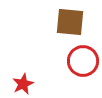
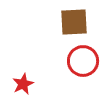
brown square: moved 4 px right; rotated 8 degrees counterclockwise
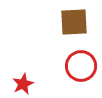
red circle: moved 2 px left, 5 px down
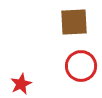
red star: moved 2 px left
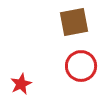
brown square: rotated 8 degrees counterclockwise
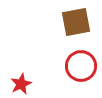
brown square: moved 2 px right
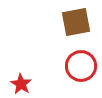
red star: rotated 15 degrees counterclockwise
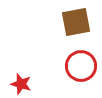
red star: rotated 15 degrees counterclockwise
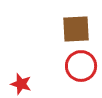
brown square: moved 7 px down; rotated 8 degrees clockwise
